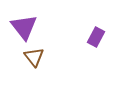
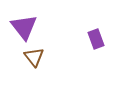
purple rectangle: moved 2 px down; rotated 48 degrees counterclockwise
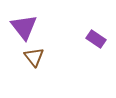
purple rectangle: rotated 36 degrees counterclockwise
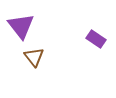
purple triangle: moved 3 px left, 1 px up
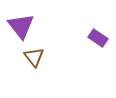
purple rectangle: moved 2 px right, 1 px up
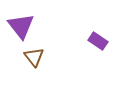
purple rectangle: moved 3 px down
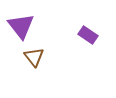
purple rectangle: moved 10 px left, 6 px up
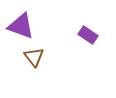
purple triangle: rotated 32 degrees counterclockwise
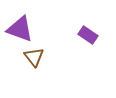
purple triangle: moved 1 px left, 3 px down
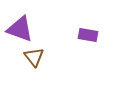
purple rectangle: rotated 24 degrees counterclockwise
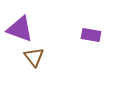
purple rectangle: moved 3 px right
